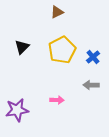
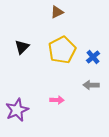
purple star: rotated 15 degrees counterclockwise
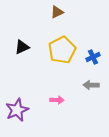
black triangle: rotated 21 degrees clockwise
blue cross: rotated 16 degrees clockwise
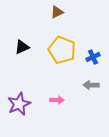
yellow pentagon: rotated 24 degrees counterclockwise
purple star: moved 2 px right, 6 px up
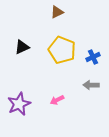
pink arrow: rotated 152 degrees clockwise
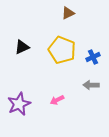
brown triangle: moved 11 px right, 1 px down
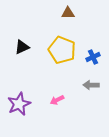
brown triangle: rotated 24 degrees clockwise
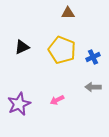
gray arrow: moved 2 px right, 2 px down
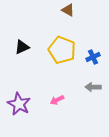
brown triangle: moved 3 px up; rotated 32 degrees clockwise
purple star: rotated 20 degrees counterclockwise
